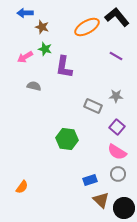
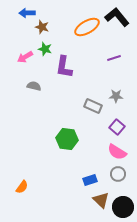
blue arrow: moved 2 px right
purple line: moved 2 px left, 2 px down; rotated 48 degrees counterclockwise
black circle: moved 1 px left, 1 px up
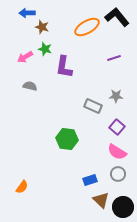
gray semicircle: moved 4 px left
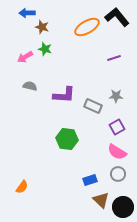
purple L-shape: moved 28 px down; rotated 95 degrees counterclockwise
purple square: rotated 21 degrees clockwise
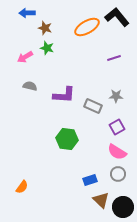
brown star: moved 3 px right, 1 px down
green star: moved 2 px right, 1 px up
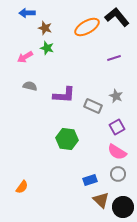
gray star: rotated 24 degrees clockwise
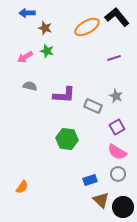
green star: moved 3 px down
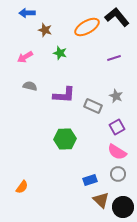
brown star: moved 2 px down
green star: moved 13 px right, 2 px down
green hexagon: moved 2 px left; rotated 10 degrees counterclockwise
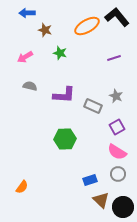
orange ellipse: moved 1 px up
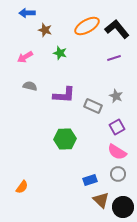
black L-shape: moved 12 px down
